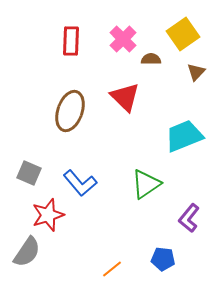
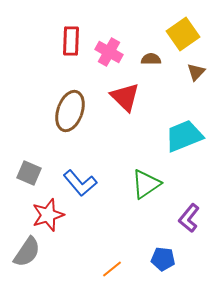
pink cross: moved 14 px left, 13 px down; rotated 16 degrees counterclockwise
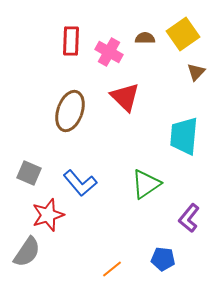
brown semicircle: moved 6 px left, 21 px up
cyan trapezoid: rotated 63 degrees counterclockwise
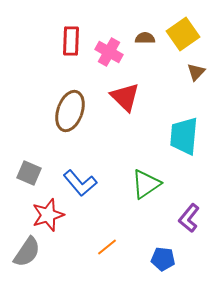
orange line: moved 5 px left, 22 px up
